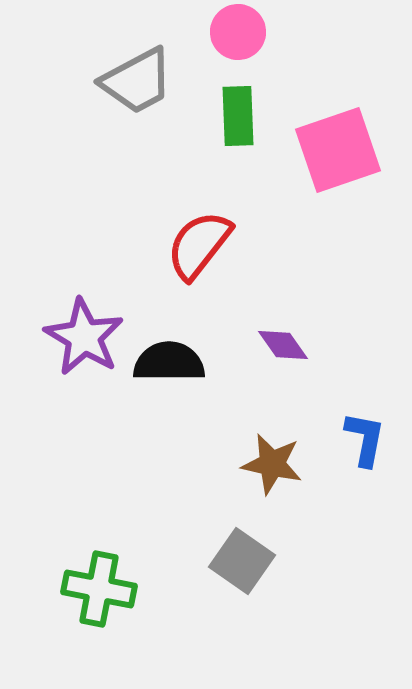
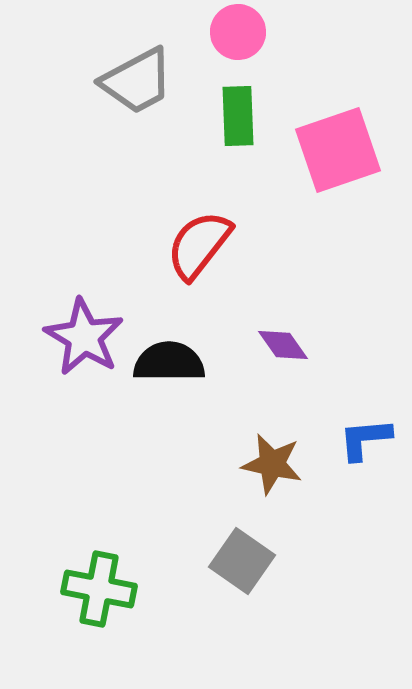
blue L-shape: rotated 106 degrees counterclockwise
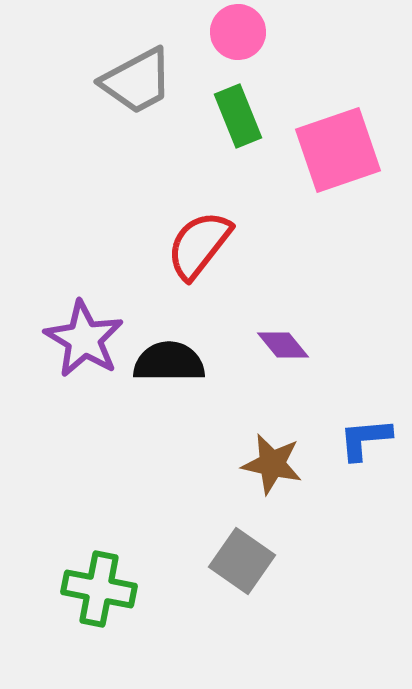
green rectangle: rotated 20 degrees counterclockwise
purple star: moved 2 px down
purple diamond: rotated 4 degrees counterclockwise
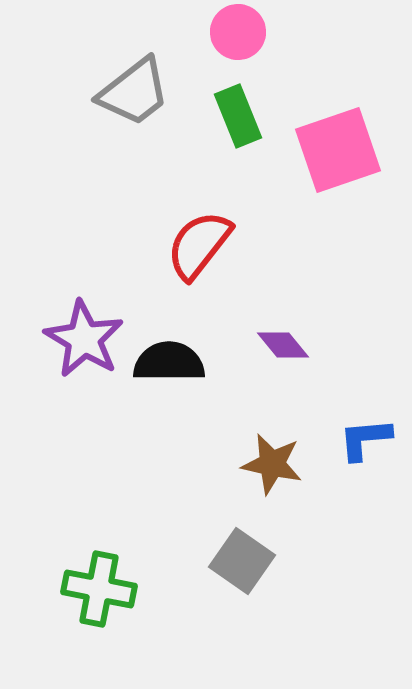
gray trapezoid: moved 3 px left, 11 px down; rotated 10 degrees counterclockwise
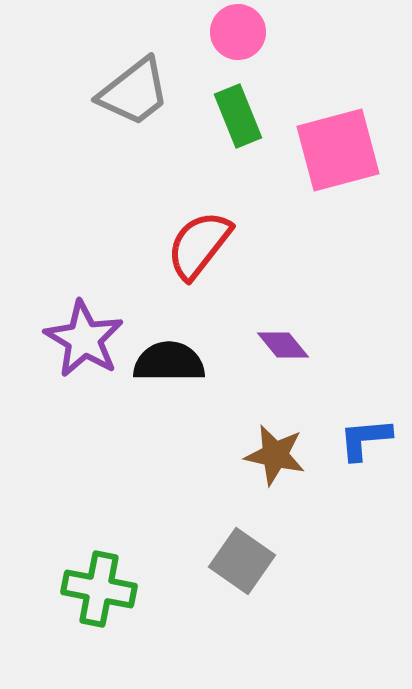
pink square: rotated 4 degrees clockwise
brown star: moved 3 px right, 9 px up
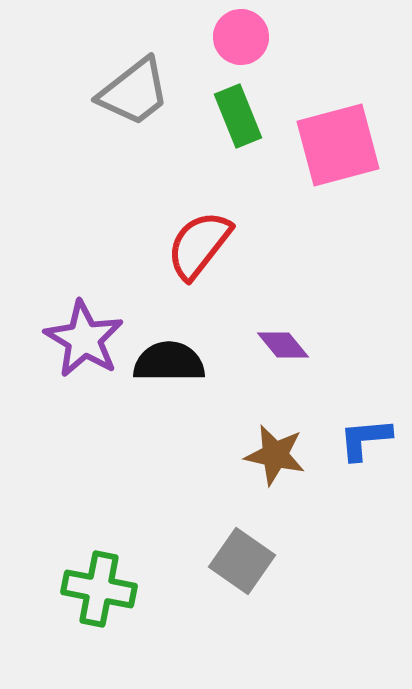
pink circle: moved 3 px right, 5 px down
pink square: moved 5 px up
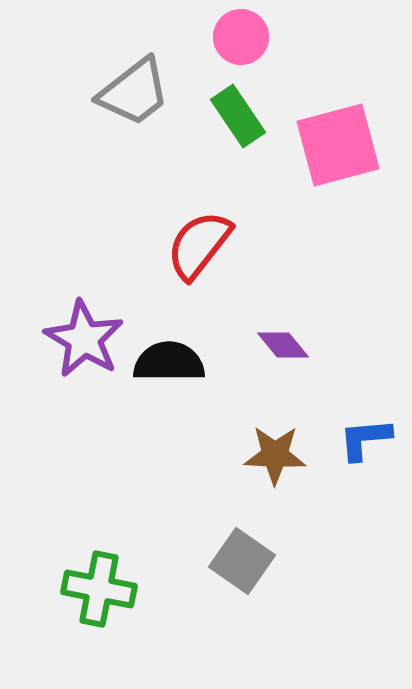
green rectangle: rotated 12 degrees counterclockwise
brown star: rotated 10 degrees counterclockwise
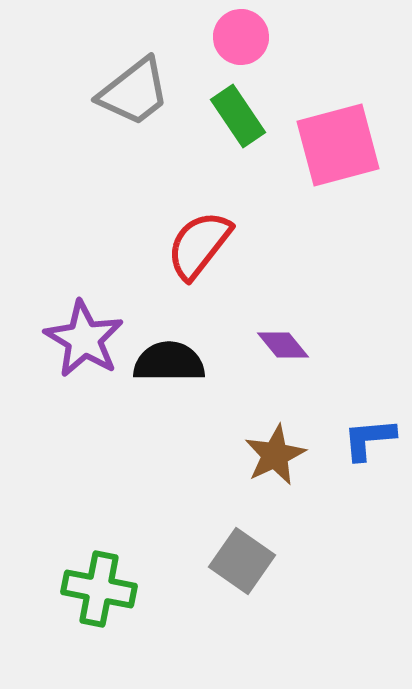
blue L-shape: moved 4 px right
brown star: rotated 28 degrees counterclockwise
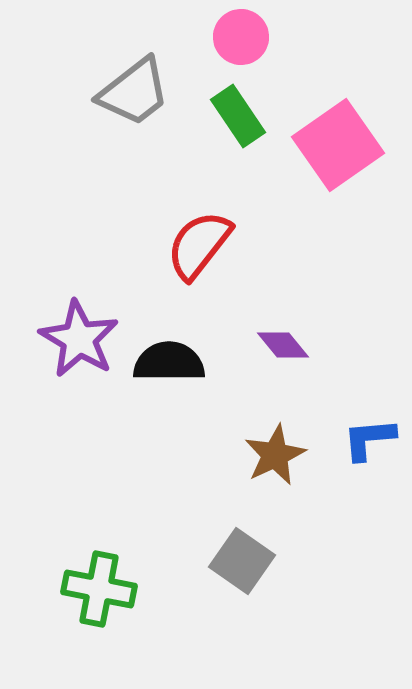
pink square: rotated 20 degrees counterclockwise
purple star: moved 5 px left
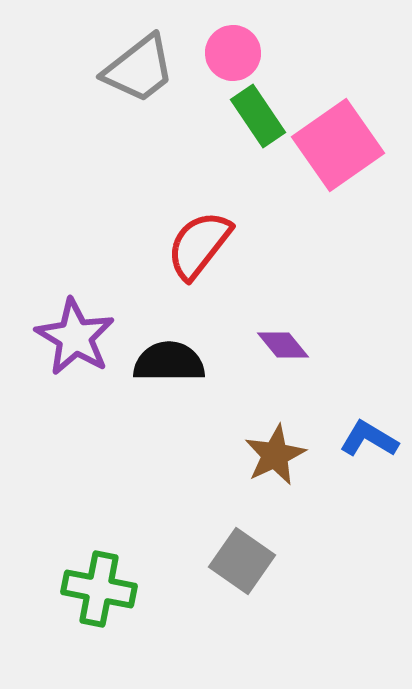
pink circle: moved 8 px left, 16 px down
gray trapezoid: moved 5 px right, 23 px up
green rectangle: moved 20 px right
purple star: moved 4 px left, 2 px up
blue L-shape: rotated 36 degrees clockwise
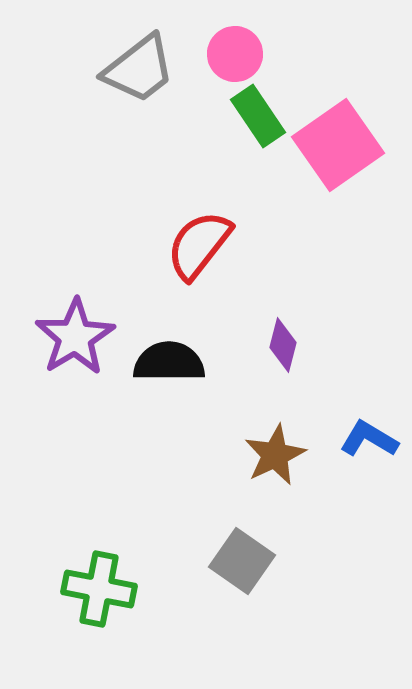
pink circle: moved 2 px right, 1 px down
purple star: rotated 10 degrees clockwise
purple diamond: rotated 54 degrees clockwise
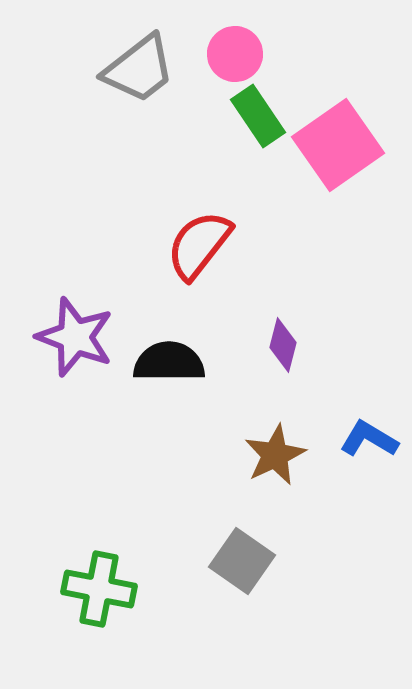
purple star: rotated 20 degrees counterclockwise
